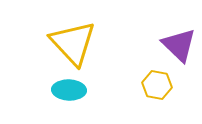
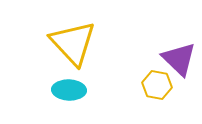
purple triangle: moved 14 px down
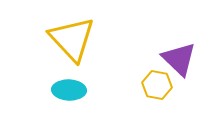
yellow triangle: moved 1 px left, 4 px up
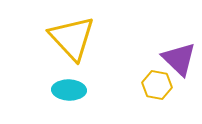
yellow triangle: moved 1 px up
